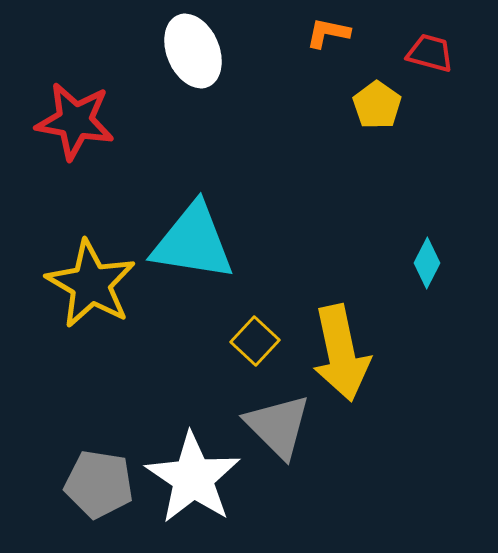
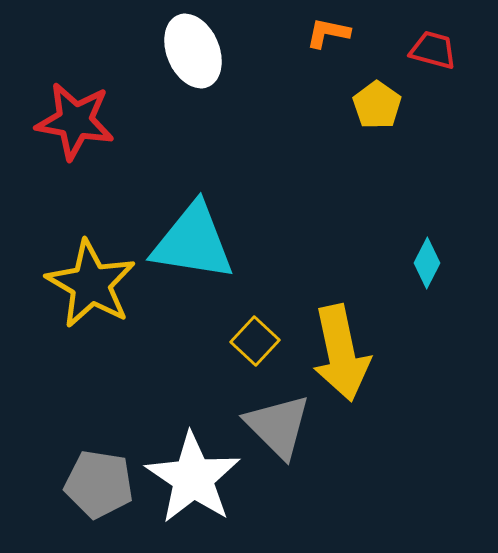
red trapezoid: moved 3 px right, 3 px up
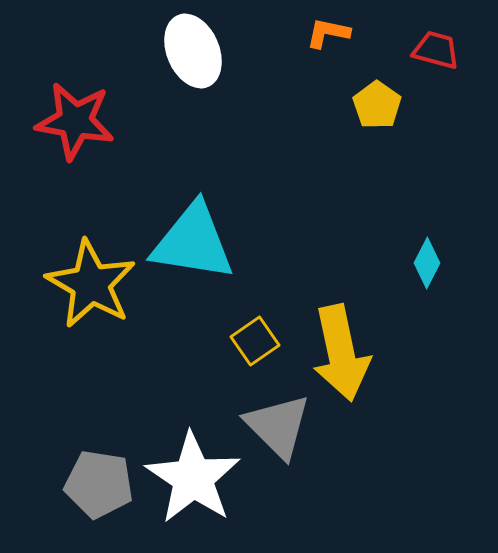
red trapezoid: moved 3 px right
yellow square: rotated 12 degrees clockwise
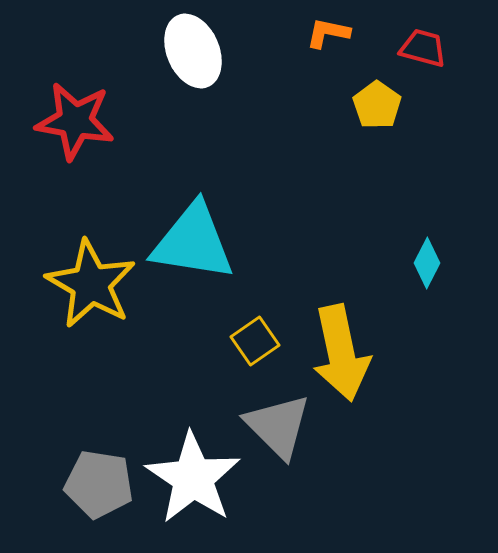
red trapezoid: moved 13 px left, 2 px up
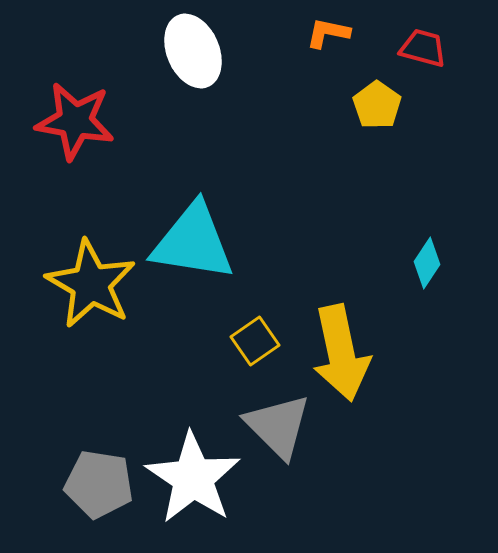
cyan diamond: rotated 6 degrees clockwise
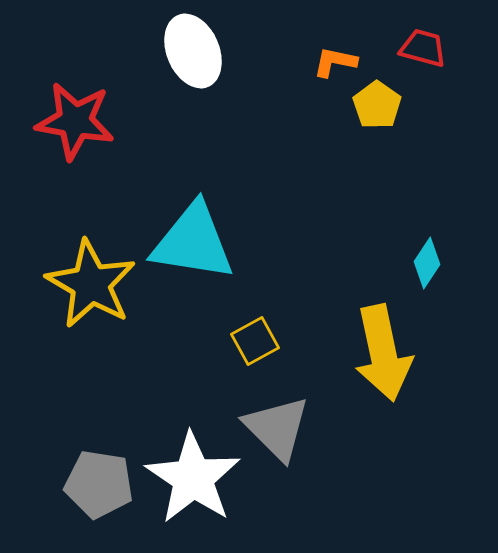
orange L-shape: moved 7 px right, 29 px down
yellow square: rotated 6 degrees clockwise
yellow arrow: moved 42 px right
gray triangle: moved 1 px left, 2 px down
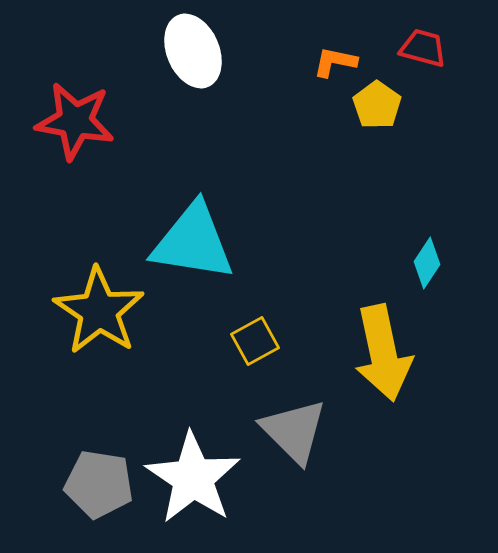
yellow star: moved 8 px right, 27 px down; rotated 4 degrees clockwise
gray triangle: moved 17 px right, 3 px down
